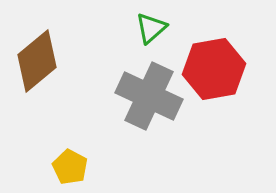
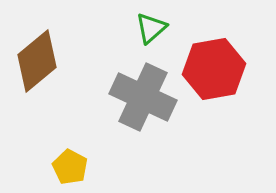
gray cross: moved 6 px left, 1 px down
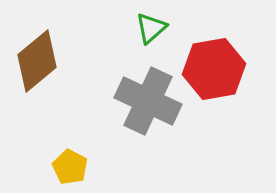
gray cross: moved 5 px right, 4 px down
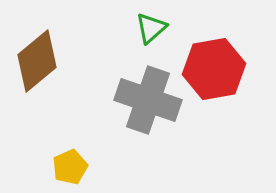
gray cross: moved 1 px up; rotated 6 degrees counterclockwise
yellow pentagon: rotated 20 degrees clockwise
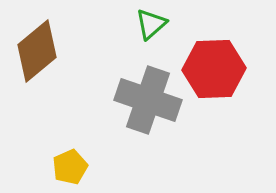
green triangle: moved 4 px up
brown diamond: moved 10 px up
red hexagon: rotated 8 degrees clockwise
